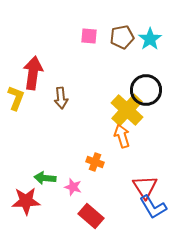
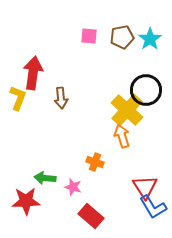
yellow L-shape: moved 2 px right
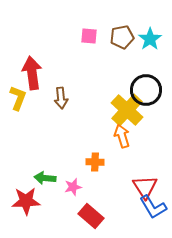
red arrow: moved 1 px left; rotated 16 degrees counterclockwise
orange cross: rotated 18 degrees counterclockwise
pink star: rotated 30 degrees counterclockwise
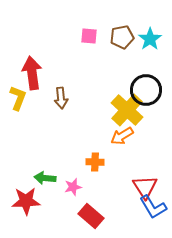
orange arrow: rotated 105 degrees counterclockwise
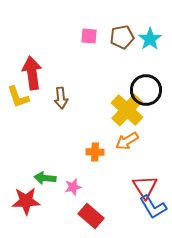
yellow L-shape: moved 1 px up; rotated 140 degrees clockwise
orange arrow: moved 5 px right, 5 px down
orange cross: moved 10 px up
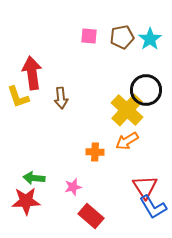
green arrow: moved 11 px left
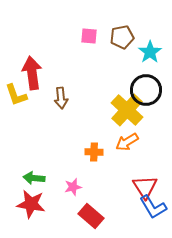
cyan star: moved 13 px down
yellow L-shape: moved 2 px left, 2 px up
orange arrow: moved 1 px down
orange cross: moved 1 px left
red star: moved 5 px right, 3 px down; rotated 12 degrees clockwise
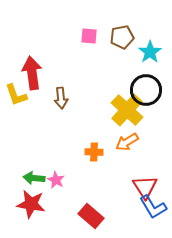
pink star: moved 17 px left, 7 px up; rotated 30 degrees counterclockwise
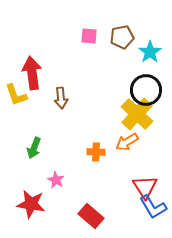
yellow cross: moved 10 px right, 4 px down
orange cross: moved 2 px right
green arrow: moved 30 px up; rotated 75 degrees counterclockwise
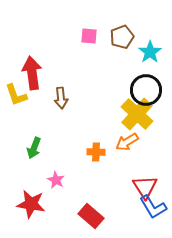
brown pentagon: rotated 10 degrees counterclockwise
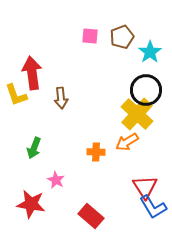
pink square: moved 1 px right
